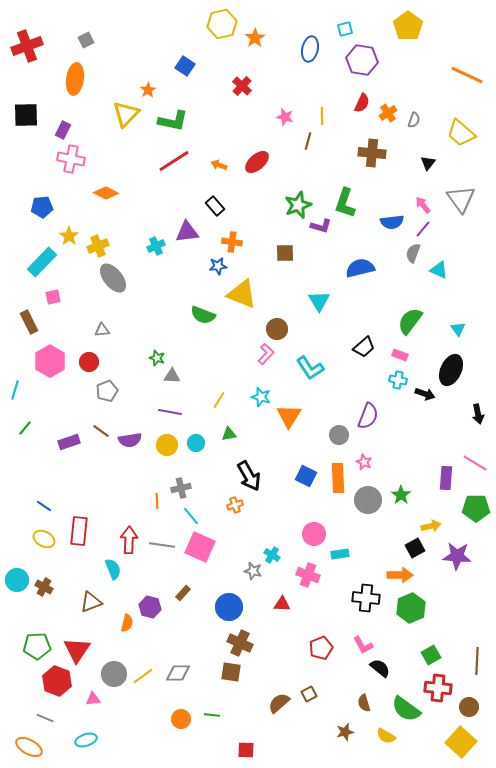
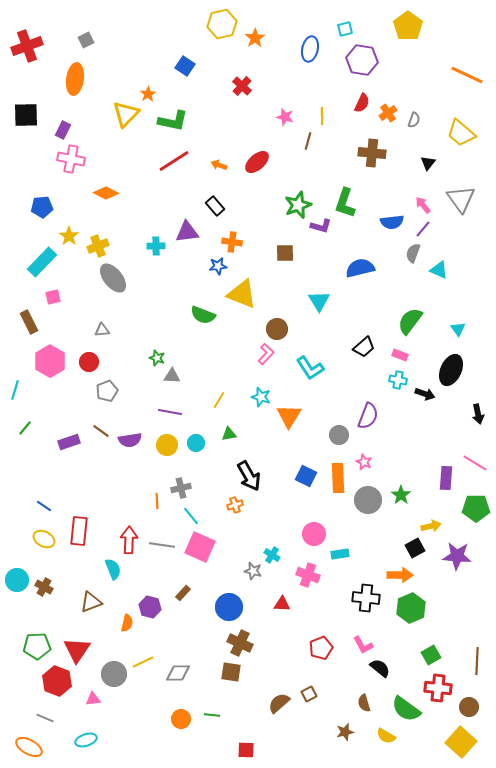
orange star at (148, 90): moved 4 px down
cyan cross at (156, 246): rotated 24 degrees clockwise
yellow line at (143, 676): moved 14 px up; rotated 10 degrees clockwise
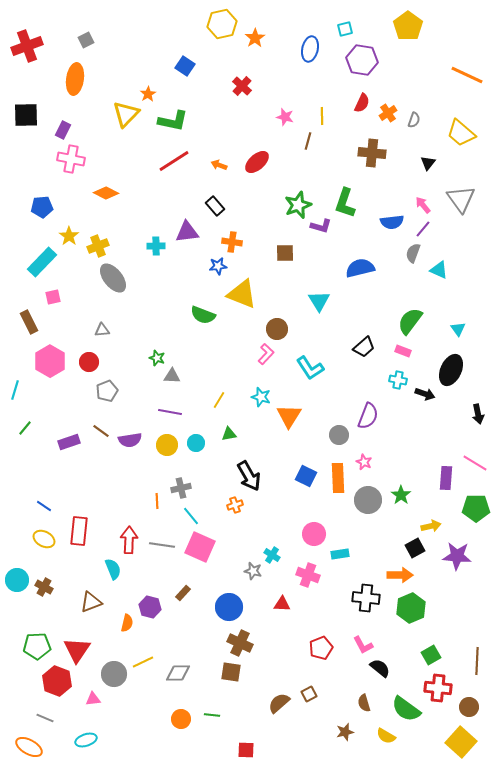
pink rectangle at (400, 355): moved 3 px right, 4 px up
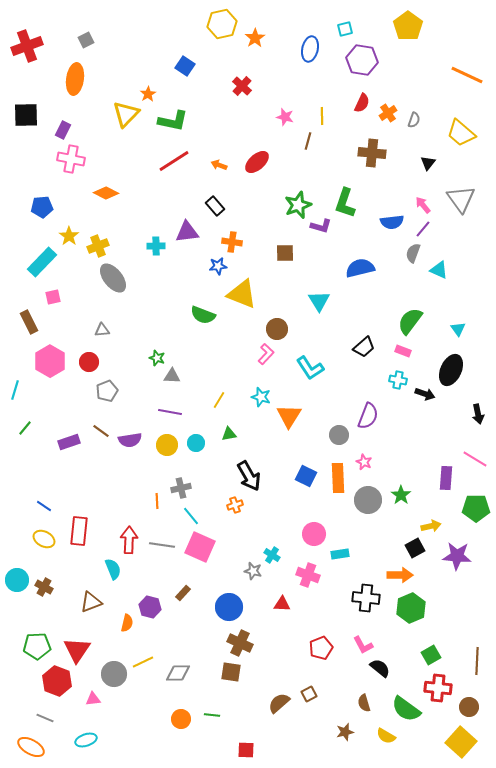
pink line at (475, 463): moved 4 px up
orange ellipse at (29, 747): moved 2 px right
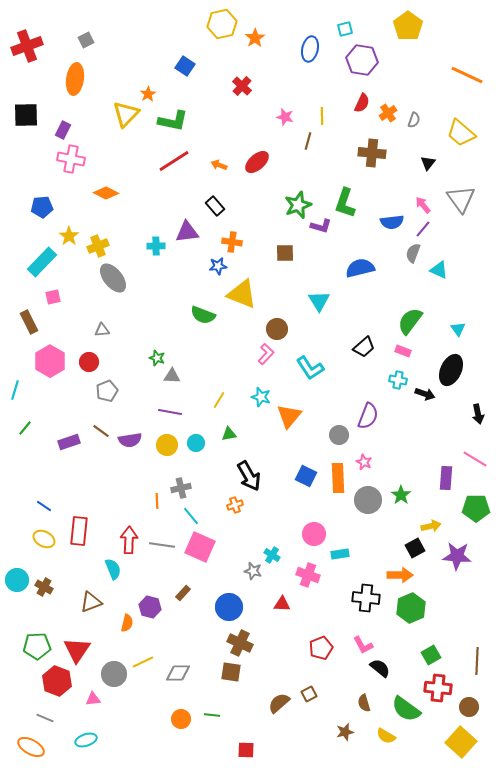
orange triangle at (289, 416): rotated 8 degrees clockwise
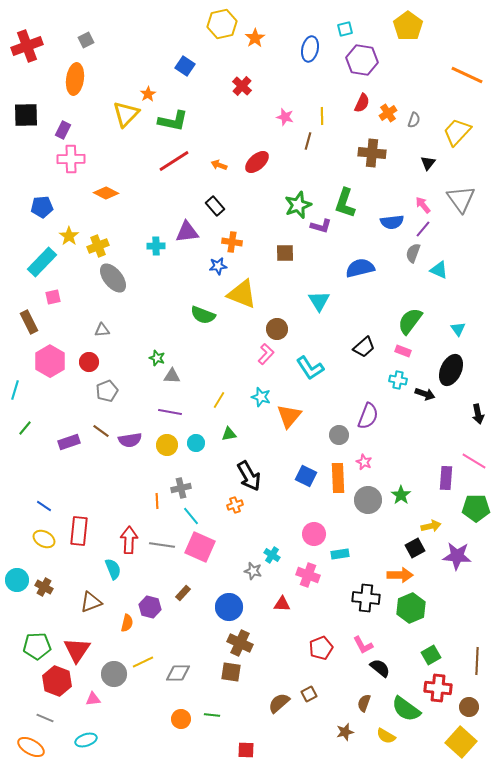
yellow trapezoid at (461, 133): moved 4 px left, 1 px up; rotated 92 degrees clockwise
pink cross at (71, 159): rotated 12 degrees counterclockwise
pink line at (475, 459): moved 1 px left, 2 px down
brown semicircle at (364, 703): rotated 36 degrees clockwise
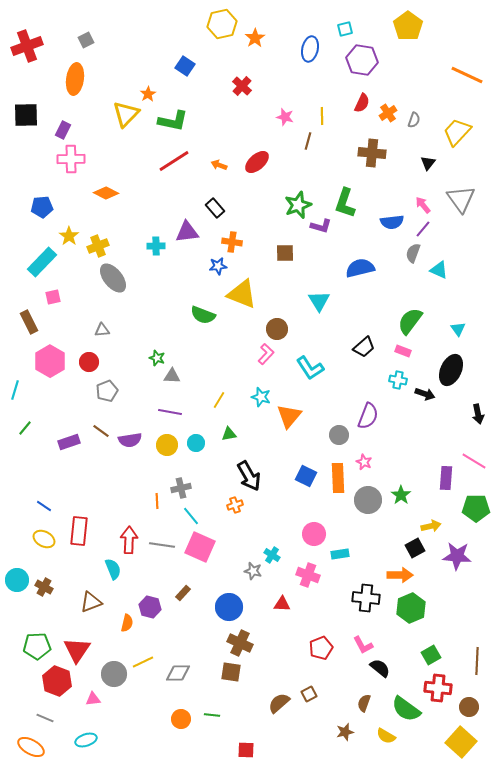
black rectangle at (215, 206): moved 2 px down
